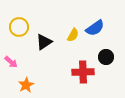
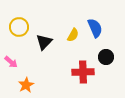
blue semicircle: rotated 78 degrees counterclockwise
black triangle: rotated 12 degrees counterclockwise
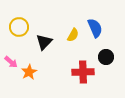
orange star: moved 3 px right, 13 px up
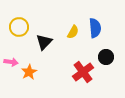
blue semicircle: rotated 18 degrees clockwise
yellow semicircle: moved 3 px up
pink arrow: rotated 32 degrees counterclockwise
red cross: rotated 35 degrees counterclockwise
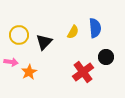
yellow circle: moved 8 px down
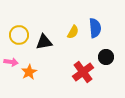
black triangle: rotated 36 degrees clockwise
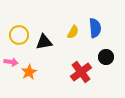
red cross: moved 2 px left
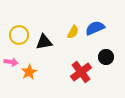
blue semicircle: rotated 108 degrees counterclockwise
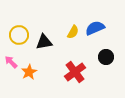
pink arrow: rotated 144 degrees counterclockwise
red cross: moved 6 px left
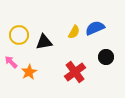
yellow semicircle: moved 1 px right
